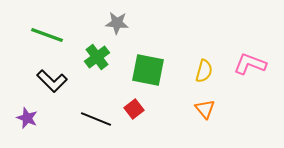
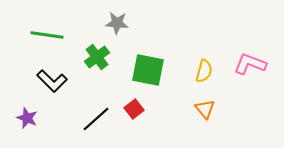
green line: rotated 12 degrees counterclockwise
black line: rotated 64 degrees counterclockwise
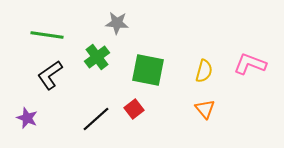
black L-shape: moved 2 px left, 6 px up; rotated 100 degrees clockwise
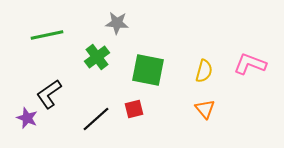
green line: rotated 20 degrees counterclockwise
black L-shape: moved 1 px left, 19 px down
red square: rotated 24 degrees clockwise
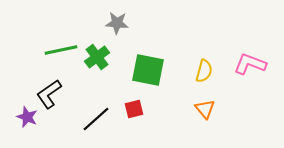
green line: moved 14 px right, 15 px down
purple star: moved 1 px up
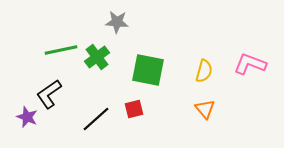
gray star: moved 1 px up
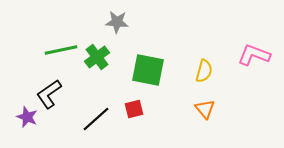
pink L-shape: moved 4 px right, 9 px up
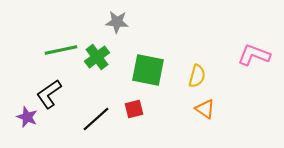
yellow semicircle: moved 7 px left, 5 px down
orange triangle: rotated 15 degrees counterclockwise
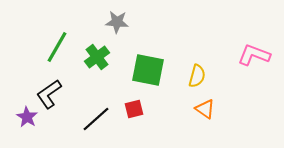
green line: moved 4 px left, 3 px up; rotated 48 degrees counterclockwise
purple star: rotated 10 degrees clockwise
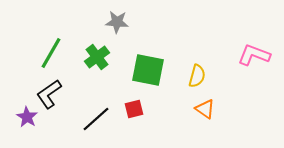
green line: moved 6 px left, 6 px down
